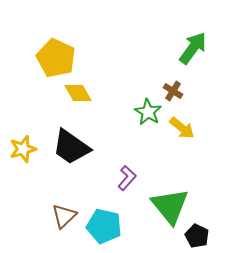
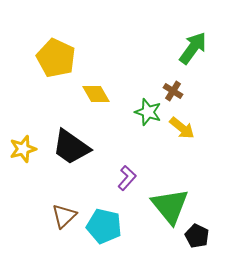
yellow diamond: moved 18 px right, 1 px down
green star: rotated 12 degrees counterclockwise
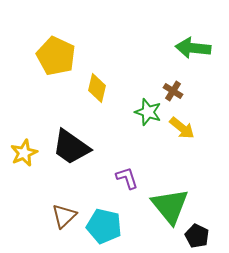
green arrow: rotated 120 degrees counterclockwise
yellow pentagon: moved 2 px up
yellow diamond: moved 1 px right, 6 px up; rotated 44 degrees clockwise
yellow star: moved 1 px right, 4 px down; rotated 8 degrees counterclockwise
purple L-shape: rotated 60 degrees counterclockwise
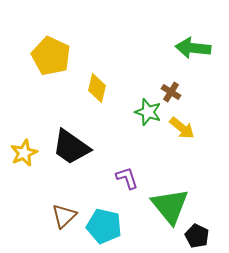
yellow pentagon: moved 5 px left
brown cross: moved 2 px left, 1 px down
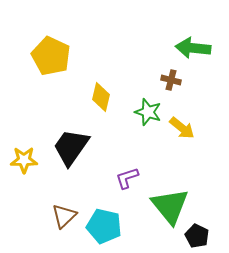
yellow diamond: moved 4 px right, 9 px down
brown cross: moved 12 px up; rotated 18 degrees counterclockwise
black trapezoid: rotated 90 degrees clockwise
yellow star: moved 7 px down; rotated 24 degrees clockwise
purple L-shape: rotated 90 degrees counterclockwise
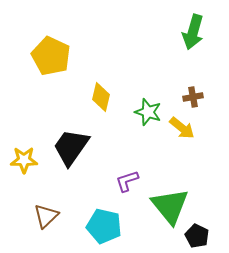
green arrow: moved 16 px up; rotated 80 degrees counterclockwise
brown cross: moved 22 px right, 17 px down; rotated 24 degrees counterclockwise
purple L-shape: moved 3 px down
brown triangle: moved 18 px left
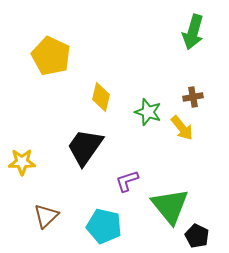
yellow arrow: rotated 12 degrees clockwise
black trapezoid: moved 14 px right
yellow star: moved 2 px left, 2 px down
